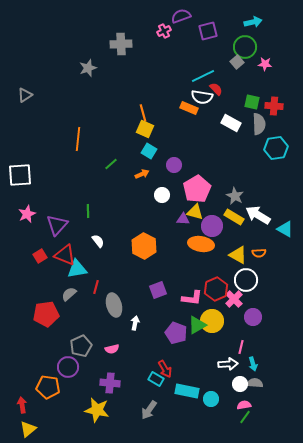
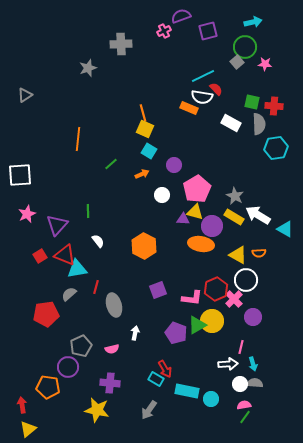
white arrow at (135, 323): moved 10 px down
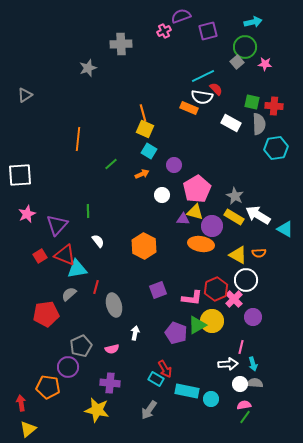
red arrow at (22, 405): moved 1 px left, 2 px up
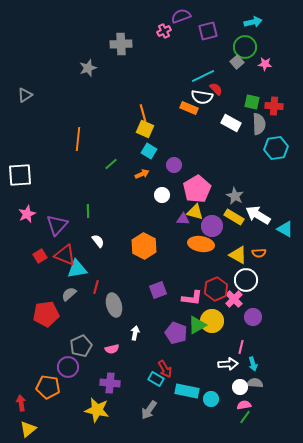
white circle at (240, 384): moved 3 px down
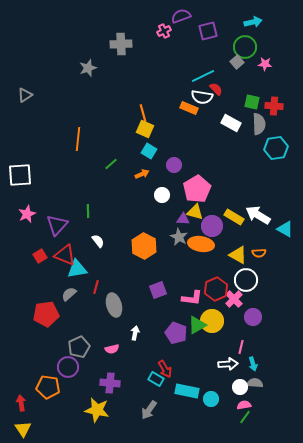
gray star at (235, 196): moved 56 px left, 41 px down
gray pentagon at (81, 346): moved 2 px left, 1 px down
yellow triangle at (28, 429): moved 5 px left; rotated 24 degrees counterclockwise
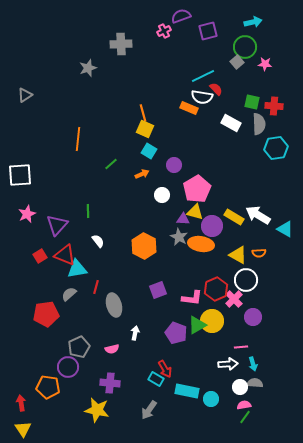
pink line at (241, 347): rotated 72 degrees clockwise
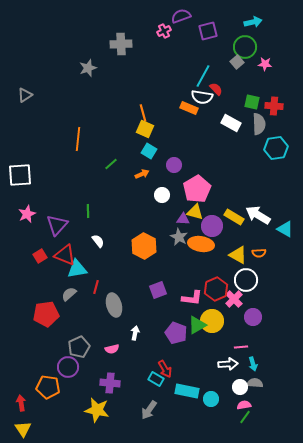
cyan line at (203, 76): rotated 35 degrees counterclockwise
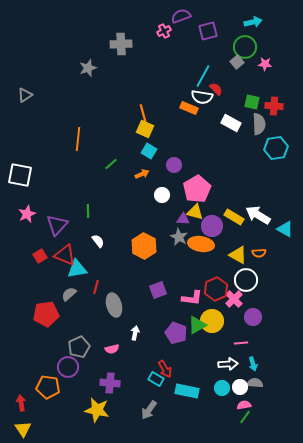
white square at (20, 175): rotated 15 degrees clockwise
pink line at (241, 347): moved 4 px up
cyan circle at (211, 399): moved 11 px right, 11 px up
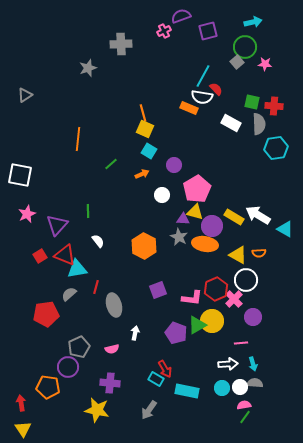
orange ellipse at (201, 244): moved 4 px right
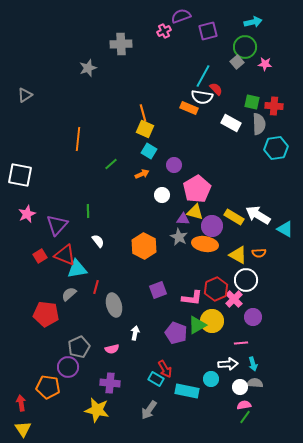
red pentagon at (46, 314): rotated 15 degrees clockwise
cyan circle at (222, 388): moved 11 px left, 9 px up
